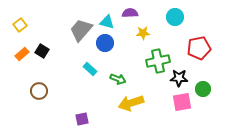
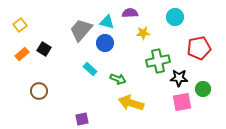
black square: moved 2 px right, 2 px up
yellow arrow: rotated 35 degrees clockwise
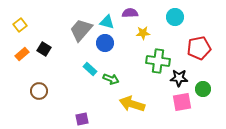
green cross: rotated 20 degrees clockwise
green arrow: moved 7 px left
yellow arrow: moved 1 px right, 1 px down
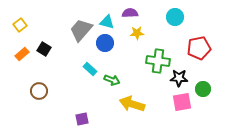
yellow star: moved 6 px left
green arrow: moved 1 px right, 1 px down
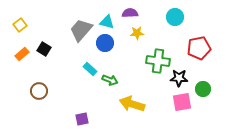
green arrow: moved 2 px left
